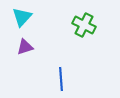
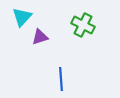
green cross: moved 1 px left
purple triangle: moved 15 px right, 10 px up
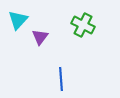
cyan triangle: moved 4 px left, 3 px down
purple triangle: rotated 36 degrees counterclockwise
